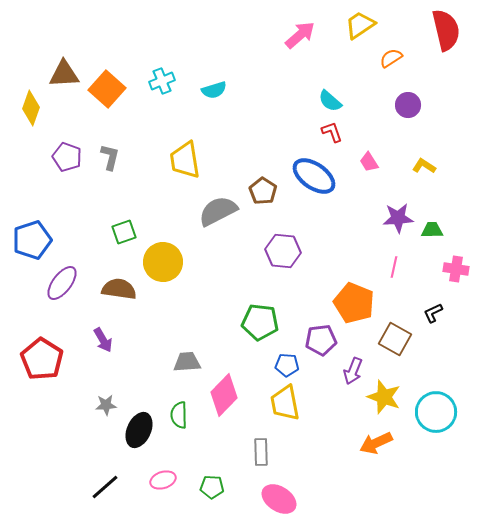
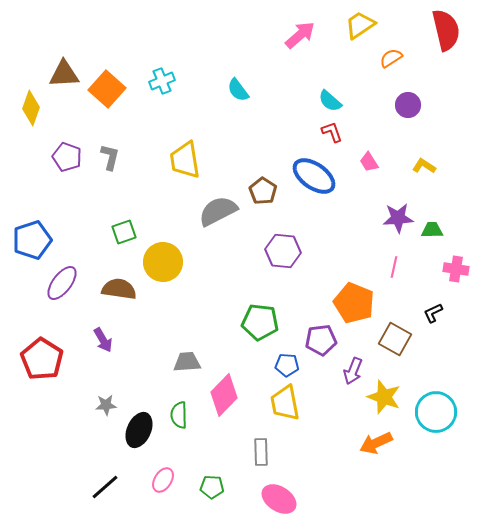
cyan semicircle at (214, 90): moved 24 px right; rotated 70 degrees clockwise
pink ellipse at (163, 480): rotated 40 degrees counterclockwise
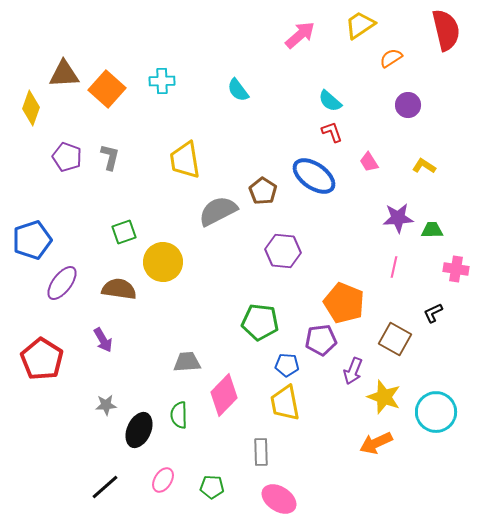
cyan cross at (162, 81): rotated 20 degrees clockwise
orange pentagon at (354, 303): moved 10 px left
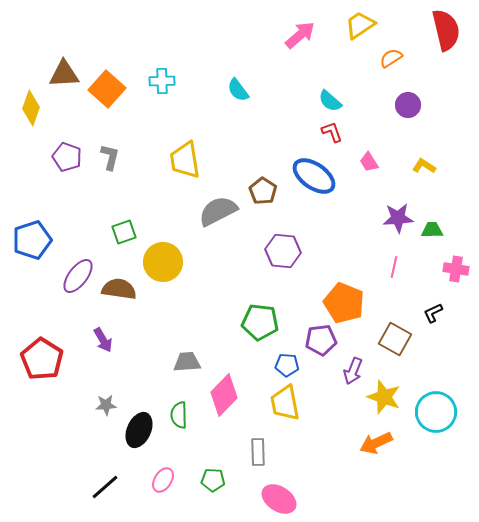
purple ellipse at (62, 283): moved 16 px right, 7 px up
gray rectangle at (261, 452): moved 3 px left
green pentagon at (212, 487): moved 1 px right, 7 px up
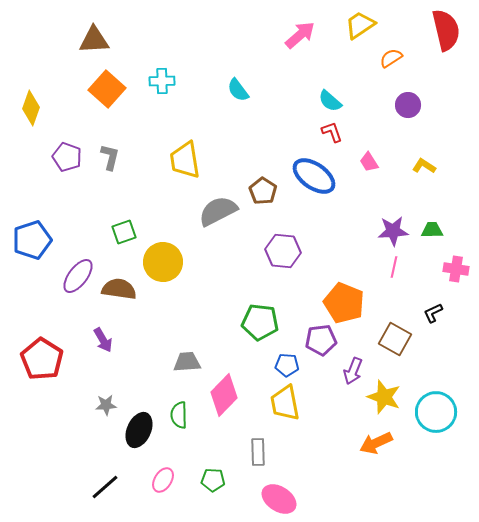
brown triangle at (64, 74): moved 30 px right, 34 px up
purple star at (398, 218): moved 5 px left, 13 px down
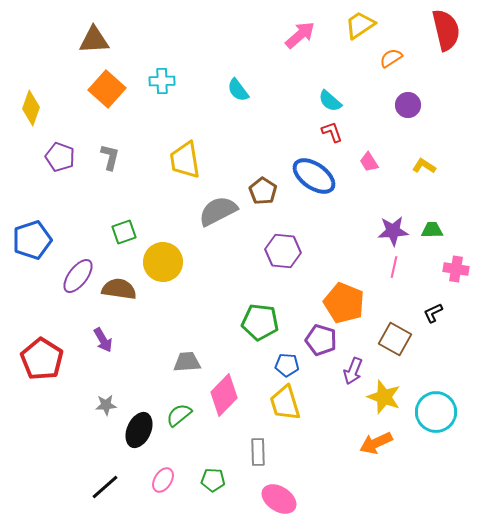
purple pentagon at (67, 157): moved 7 px left
purple pentagon at (321, 340): rotated 24 degrees clockwise
yellow trapezoid at (285, 403): rotated 6 degrees counterclockwise
green semicircle at (179, 415): rotated 52 degrees clockwise
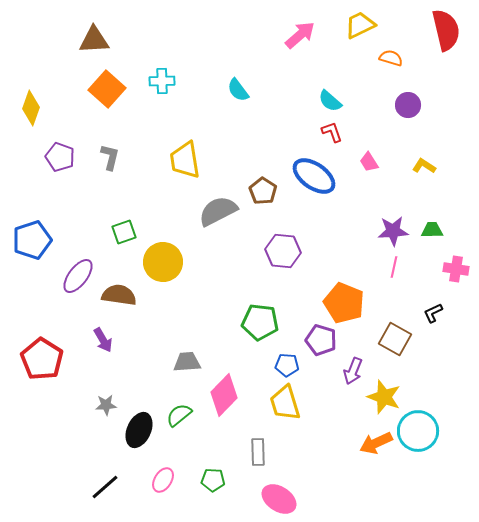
yellow trapezoid at (360, 25): rotated 8 degrees clockwise
orange semicircle at (391, 58): rotated 50 degrees clockwise
brown semicircle at (119, 289): moved 6 px down
cyan circle at (436, 412): moved 18 px left, 19 px down
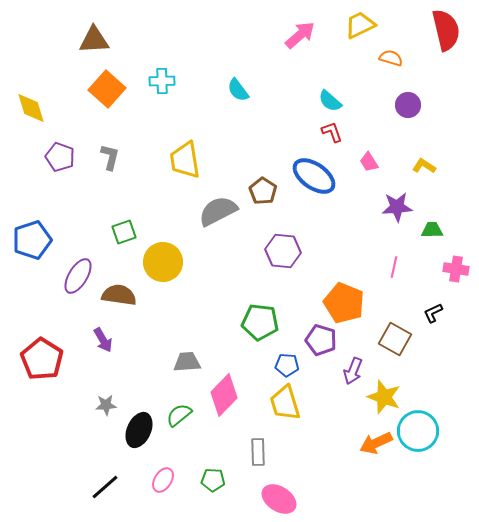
yellow diamond at (31, 108): rotated 36 degrees counterclockwise
purple star at (393, 231): moved 4 px right, 24 px up
purple ellipse at (78, 276): rotated 6 degrees counterclockwise
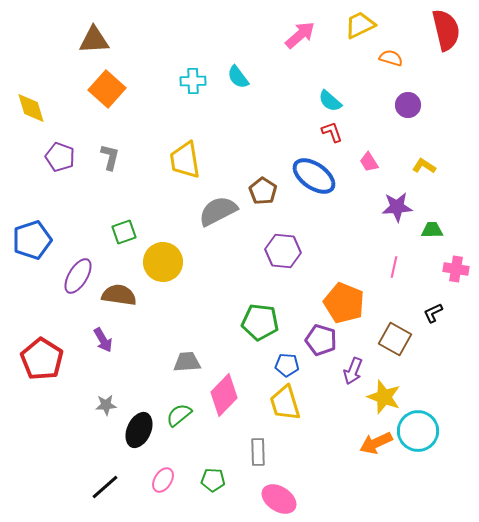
cyan cross at (162, 81): moved 31 px right
cyan semicircle at (238, 90): moved 13 px up
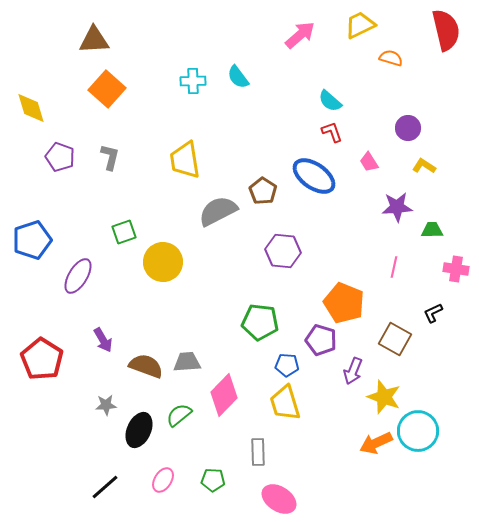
purple circle at (408, 105): moved 23 px down
brown semicircle at (119, 295): moved 27 px right, 71 px down; rotated 12 degrees clockwise
